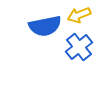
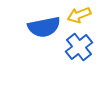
blue semicircle: moved 1 px left, 1 px down
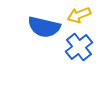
blue semicircle: rotated 24 degrees clockwise
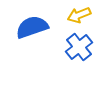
blue semicircle: moved 12 px left; rotated 148 degrees clockwise
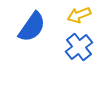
blue semicircle: rotated 144 degrees clockwise
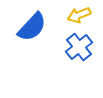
blue semicircle: rotated 8 degrees clockwise
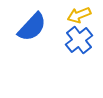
blue cross: moved 7 px up
